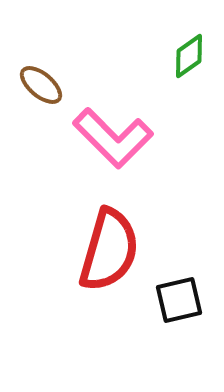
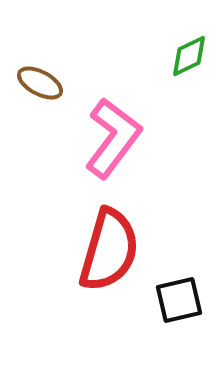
green diamond: rotated 9 degrees clockwise
brown ellipse: moved 1 px left, 2 px up; rotated 12 degrees counterclockwise
pink L-shape: rotated 98 degrees counterclockwise
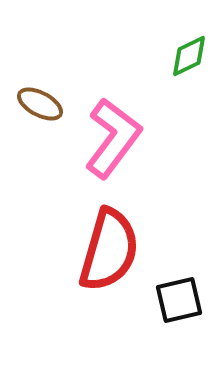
brown ellipse: moved 21 px down
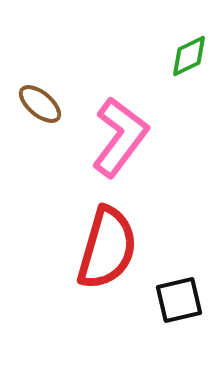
brown ellipse: rotated 12 degrees clockwise
pink L-shape: moved 7 px right, 1 px up
red semicircle: moved 2 px left, 2 px up
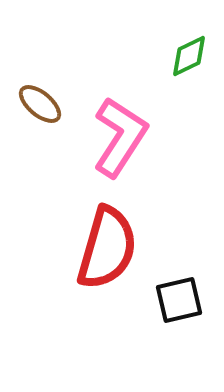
pink L-shape: rotated 4 degrees counterclockwise
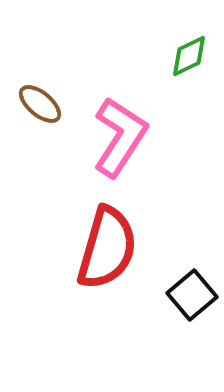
black square: moved 13 px right, 5 px up; rotated 27 degrees counterclockwise
